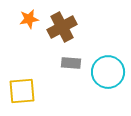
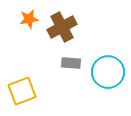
yellow square: rotated 16 degrees counterclockwise
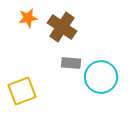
orange star: moved 1 px left, 1 px up
brown cross: rotated 28 degrees counterclockwise
cyan circle: moved 7 px left, 5 px down
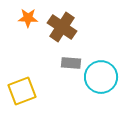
orange star: rotated 12 degrees clockwise
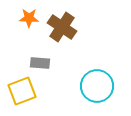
orange star: moved 1 px right
gray rectangle: moved 31 px left
cyan circle: moved 4 px left, 9 px down
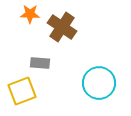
orange star: moved 1 px right, 4 px up
cyan circle: moved 2 px right, 3 px up
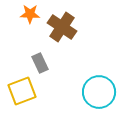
gray rectangle: rotated 60 degrees clockwise
cyan circle: moved 9 px down
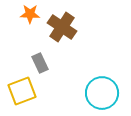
cyan circle: moved 3 px right, 1 px down
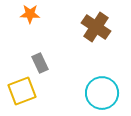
brown cross: moved 34 px right
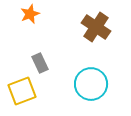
orange star: rotated 24 degrees counterclockwise
cyan circle: moved 11 px left, 9 px up
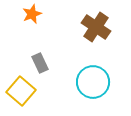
orange star: moved 2 px right
cyan circle: moved 2 px right, 2 px up
yellow square: moved 1 px left; rotated 28 degrees counterclockwise
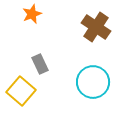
gray rectangle: moved 1 px down
